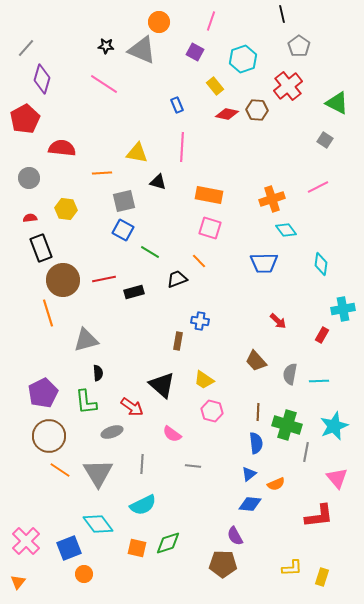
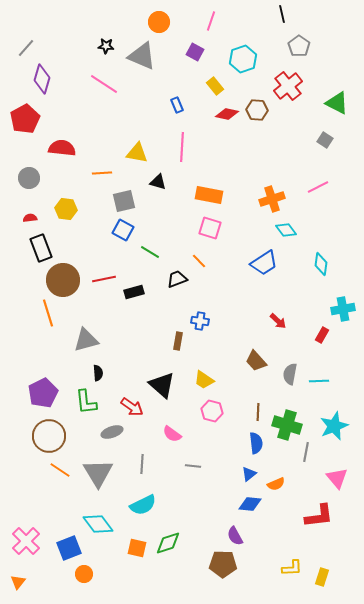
gray triangle at (142, 50): moved 6 px down
blue trapezoid at (264, 263): rotated 32 degrees counterclockwise
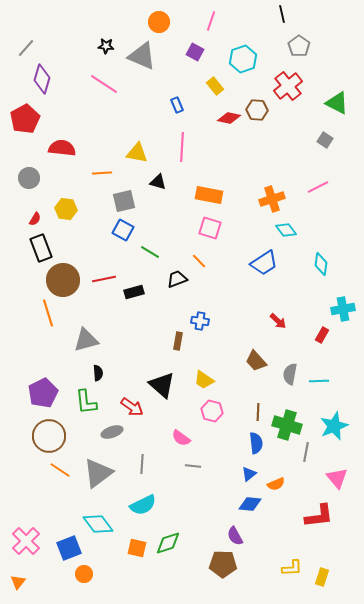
red diamond at (227, 114): moved 2 px right, 4 px down
red semicircle at (30, 218): moved 5 px right, 1 px down; rotated 128 degrees clockwise
pink semicircle at (172, 434): moved 9 px right, 4 px down
gray triangle at (98, 473): rotated 24 degrees clockwise
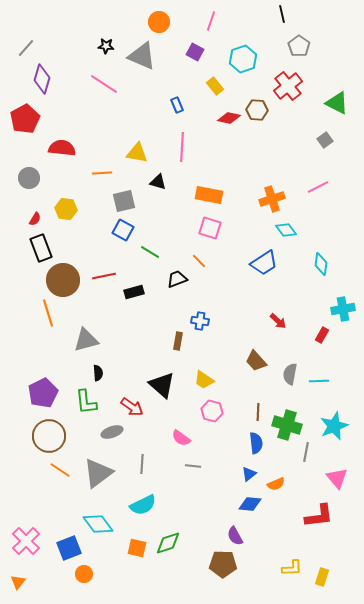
gray square at (325, 140): rotated 21 degrees clockwise
red line at (104, 279): moved 3 px up
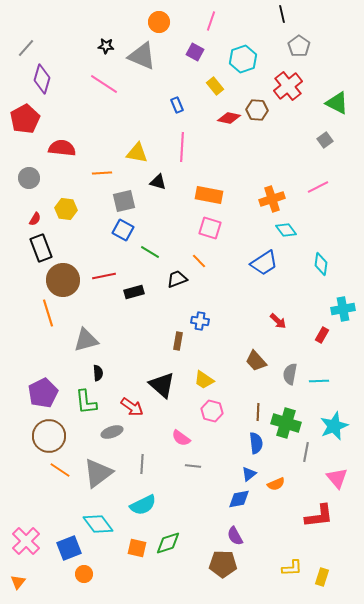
green cross at (287, 425): moved 1 px left, 2 px up
blue diamond at (250, 504): moved 11 px left, 5 px up; rotated 15 degrees counterclockwise
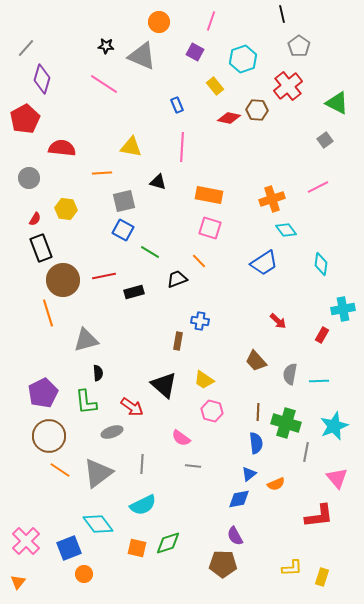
yellow triangle at (137, 153): moved 6 px left, 6 px up
black triangle at (162, 385): moved 2 px right
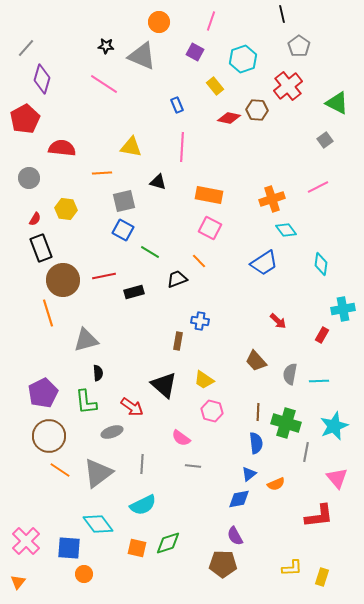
pink square at (210, 228): rotated 10 degrees clockwise
blue square at (69, 548): rotated 25 degrees clockwise
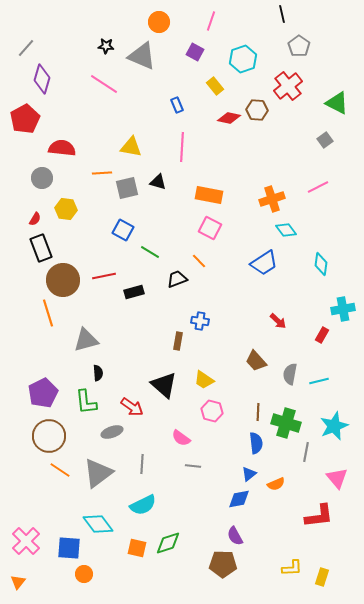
gray circle at (29, 178): moved 13 px right
gray square at (124, 201): moved 3 px right, 13 px up
cyan line at (319, 381): rotated 12 degrees counterclockwise
